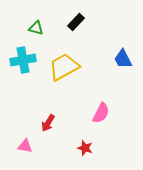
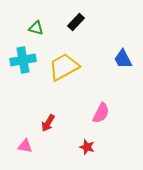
red star: moved 2 px right, 1 px up
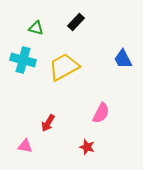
cyan cross: rotated 25 degrees clockwise
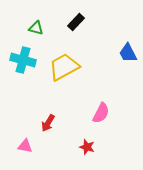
blue trapezoid: moved 5 px right, 6 px up
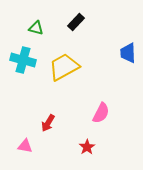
blue trapezoid: rotated 25 degrees clockwise
red star: rotated 21 degrees clockwise
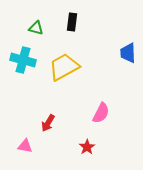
black rectangle: moved 4 px left; rotated 36 degrees counterclockwise
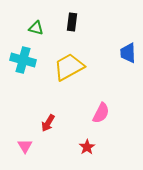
yellow trapezoid: moved 5 px right
pink triangle: rotated 49 degrees clockwise
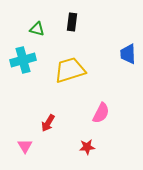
green triangle: moved 1 px right, 1 px down
blue trapezoid: moved 1 px down
cyan cross: rotated 30 degrees counterclockwise
yellow trapezoid: moved 1 px right, 3 px down; rotated 12 degrees clockwise
red star: rotated 28 degrees clockwise
